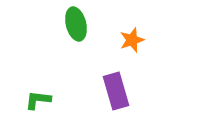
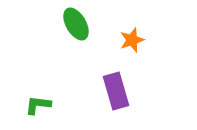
green ellipse: rotated 16 degrees counterclockwise
green L-shape: moved 5 px down
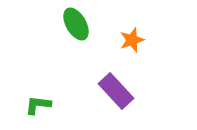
purple rectangle: rotated 27 degrees counterclockwise
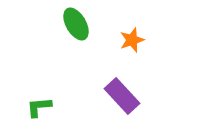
purple rectangle: moved 6 px right, 5 px down
green L-shape: moved 1 px right, 2 px down; rotated 12 degrees counterclockwise
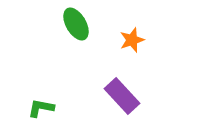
green L-shape: moved 2 px right, 1 px down; rotated 16 degrees clockwise
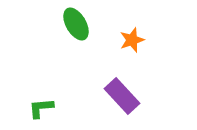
green L-shape: rotated 16 degrees counterclockwise
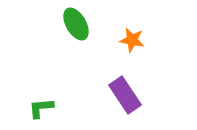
orange star: rotated 30 degrees clockwise
purple rectangle: moved 3 px right, 1 px up; rotated 9 degrees clockwise
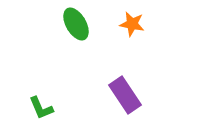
orange star: moved 16 px up
green L-shape: rotated 108 degrees counterclockwise
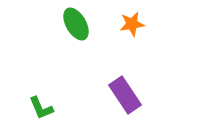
orange star: rotated 20 degrees counterclockwise
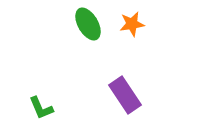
green ellipse: moved 12 px right
